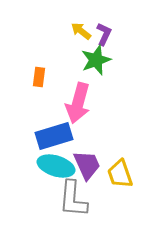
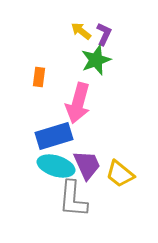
yellow trapezoid: rotated 32 degrees counterclockwise
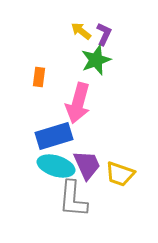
yellow trapezoid: rotated 20 degrees counterclockwise
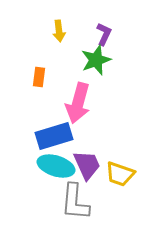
yellow arrow: moved 22 px left; rotated 135 degrees counterclockwise
gray L-shape: moved 2 px right, 3 px down
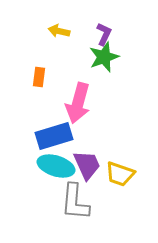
yellow arrow: rotated 110 degrees clockwise
green star: moved 8 px right, 3 px up
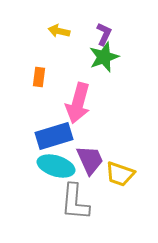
purple trapezoid: moved 3 px right, 5 px up
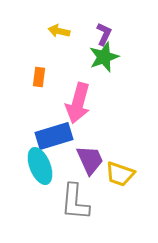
cyan ellipse: moved 16 px left; rotated 51 degrees clockwise
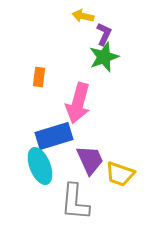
yellow arrow: moved 24 px right, 15 px up
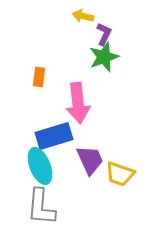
pink arrow: rotated 21 degrees counterclockwise
gray L-shape: moved 34 px left, 5 px down
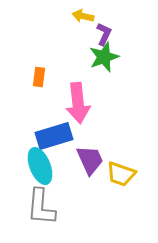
yellow trapezoid: moved 1 px right
